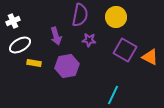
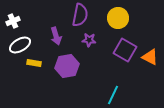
yellow circle: moved 2 px right, 1 px down
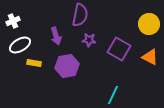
yellow circle: moved 31 px right, 6 px down
purple square: moved 6 px left, 1 px up
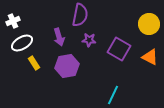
purple arrow: moved 3 px right, 1 px down
white ellipse: moved 2 px right, 2 px up
yellow rectangle: rotated 48 degrees clockwise
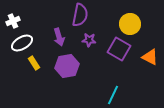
yellow circle: moved 19 px left
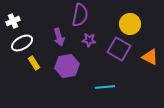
cyan line: moved 8 px left, 8 px up; rotated 60 degrees clockwise
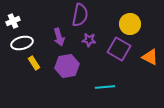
white ellipse: rotated 15 degrees clockwise
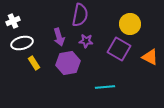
purple star: moved 3 px left, 1 px down
purple hexagon: moved 1 px right, 3 px up
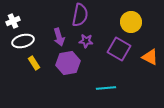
yellow circle: moved 1 px right, 2 px up
white ellipse: moved 1 px right, 2 px up
cyan line: moved 1 px right, 1 px down
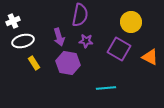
purple hexagon: rotated 20 degrees clockwise
